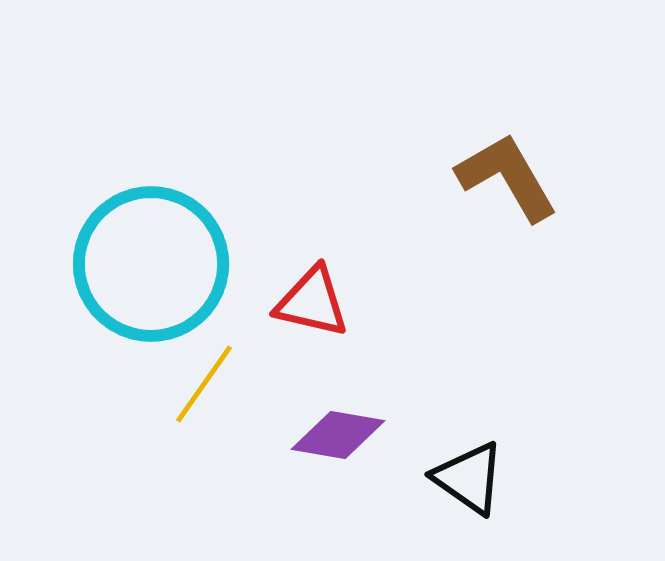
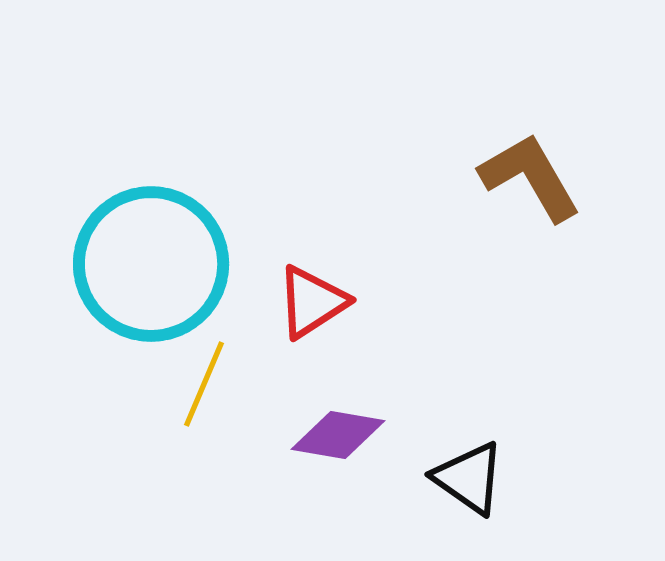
brown L-shape: moved 23 px right
red triangle: rotated 46 degrees counterclockwise
yellow line: rotated 12 degrees counterclockwise
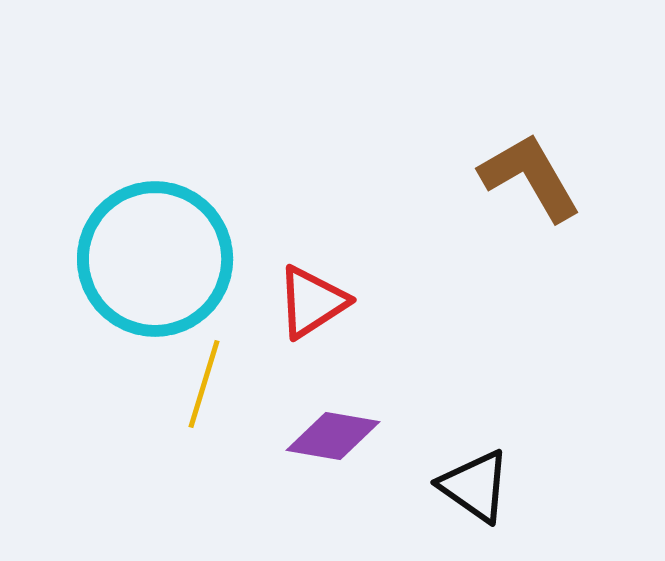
cyan circle: moved 4 px right, 5 px up
yellow line: rotated 6 degrees counterclockwise
purple diamond: moved 5 px left, 1 px down
black triangle: moved 6 px right, 8 px down
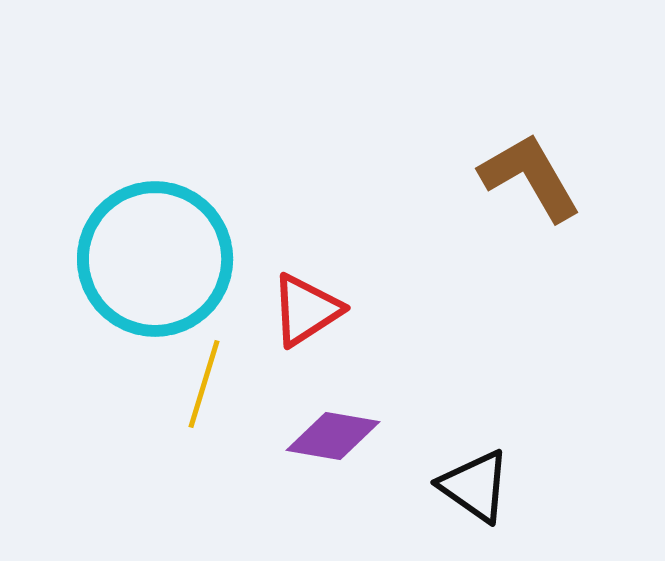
red triangle: moved 6 px left, 8 px down
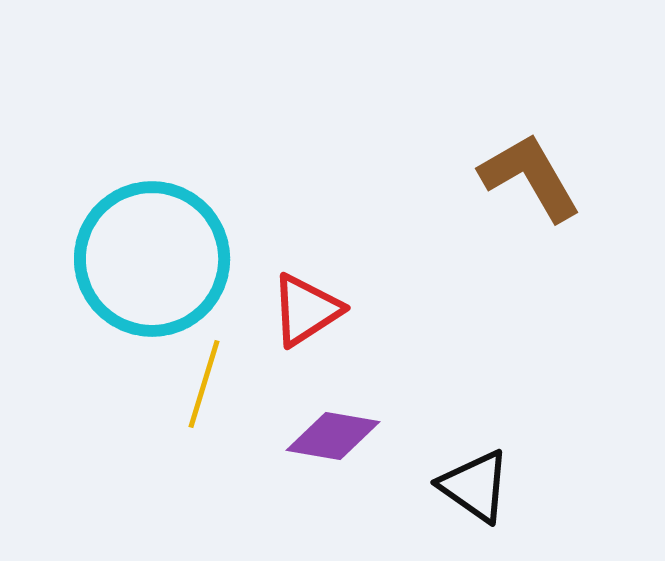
cyan circle: moved 3 px left
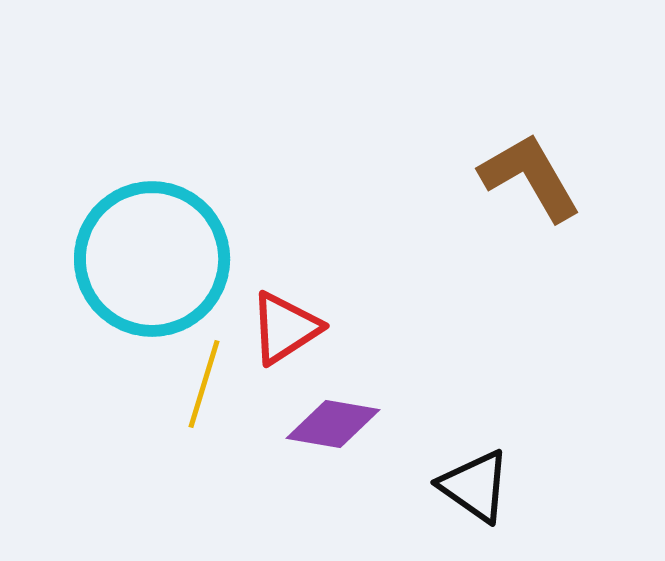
red triangle: moved 21 px left, 18 px down
purple diamond: moved 12 px up
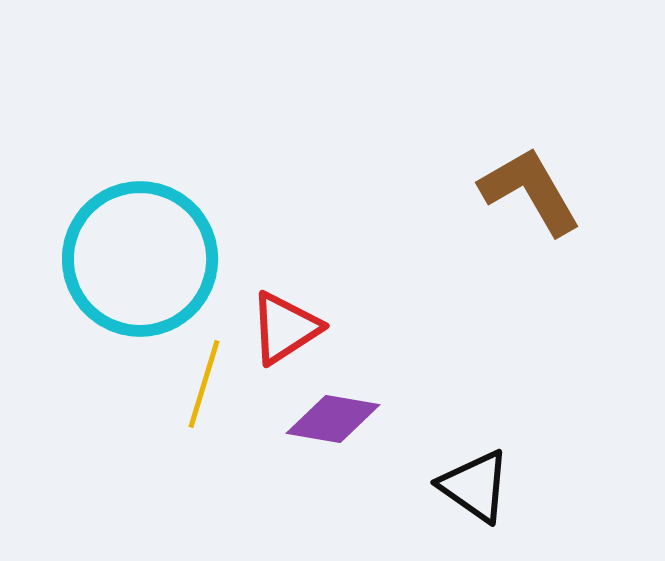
brown L-shape: moved 14 px down
cyan circle: moved 12 px left
purple diamond: moved 5 px up
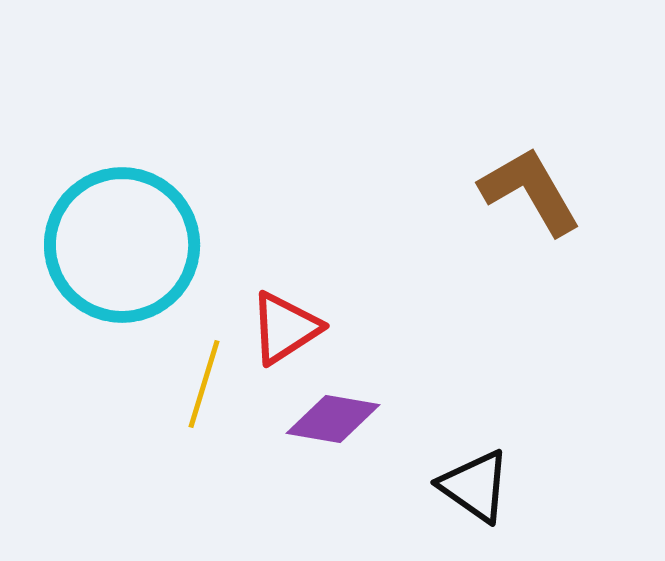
cyan circle: moved 18 px left, 14 px up
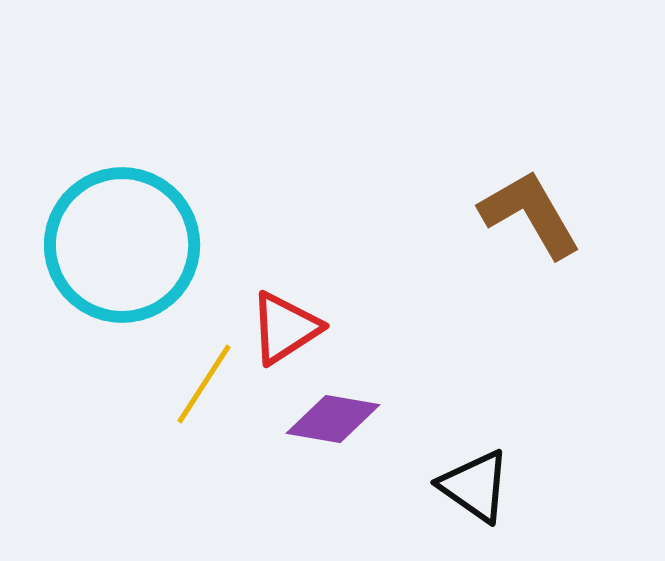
brown L-shape: moved 23 px down
yellow line: rotated 16 degrees clockwise
